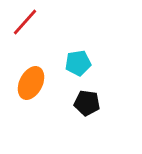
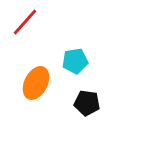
cyan pentagon: moved 3 px left, 2 px up
orange ellipse: moved 5 px right
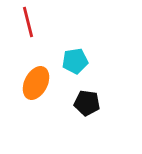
red line: moved 3 px right; rotated 56 degrees counterclockwise
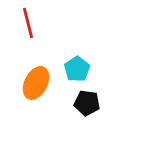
red line: moved 1 px down
cyan pentagon: moved 2 px right, 8 px down; rotated 25 degrees counterclockwise
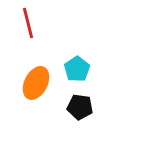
black pentagon: moved 7 px left, 4 px down
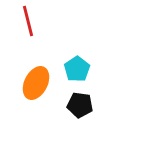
red line: moved 2 px up
black pentagon: moved 2 px up
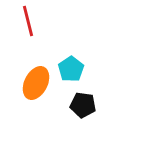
cyan pentagon: moved 6 px left
black pentagon: moved 3 px right
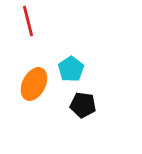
orange ellipse: moved 2 px left, 1 px down
